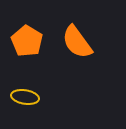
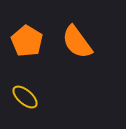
yellow ellipse: rotated 32 degrees clockwise
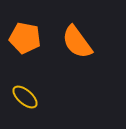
orange pentagon: moved 2 px left, 3 px up; rotated 20 degrees counterclockwise
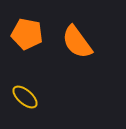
orange pentagon: moved 2 px right, 4 px up
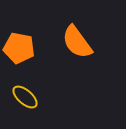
orange pentagon: moved 8 px left, 14 px down
